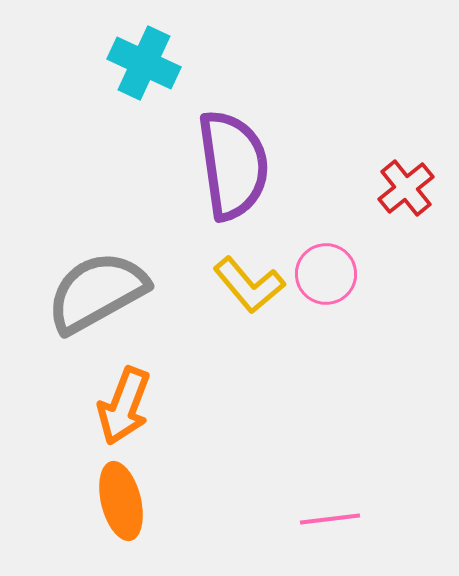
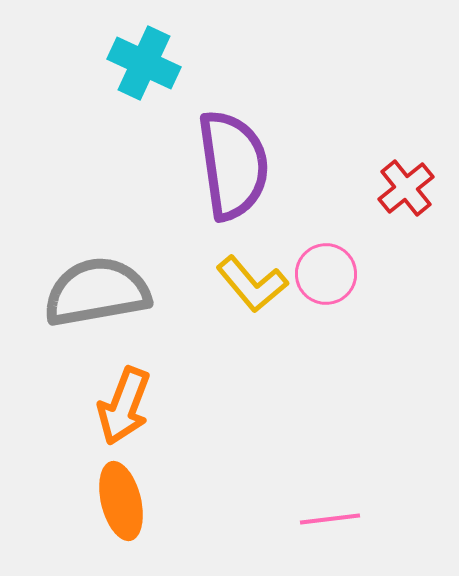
yellow L-shape: moved 3 px right, 1 px up
gray semicircle: rotated 19 degrees clockwise
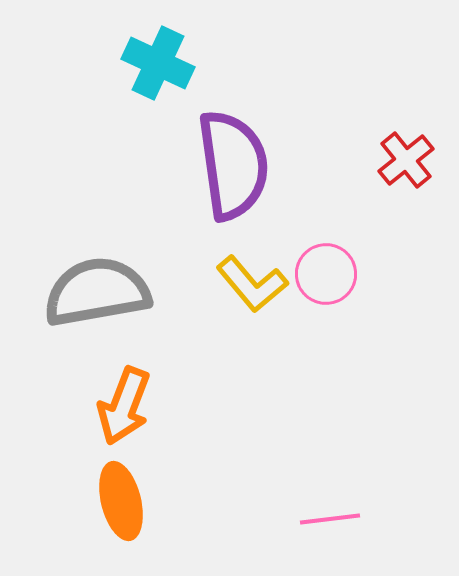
cyan cross: moved 14 px right
red cross: moved 28 px up
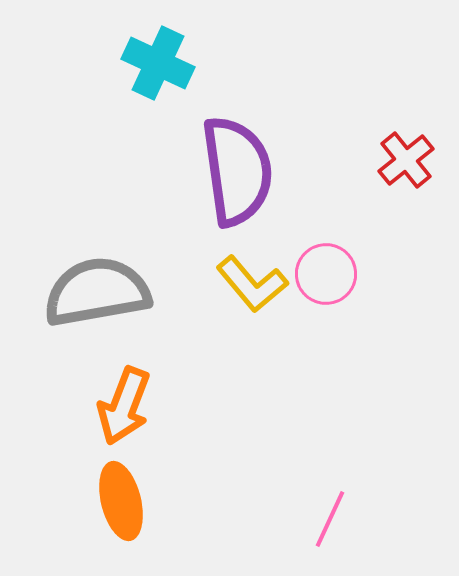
purple semicircle: moved 4 px right, 6 px down
pink line: rotated 58 degrees counterclockwise
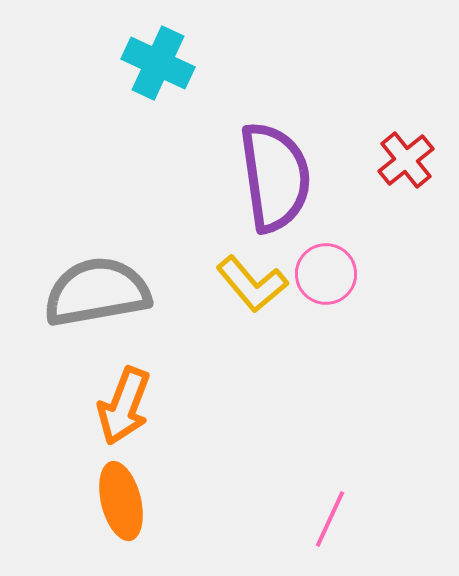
purple semicircle: moved 38 px right, 6 px down
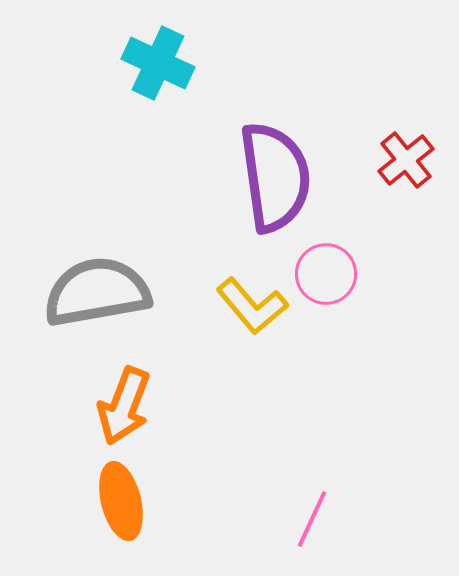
yellow L-shape: moved 22 px down
pink line: moved 18 px left
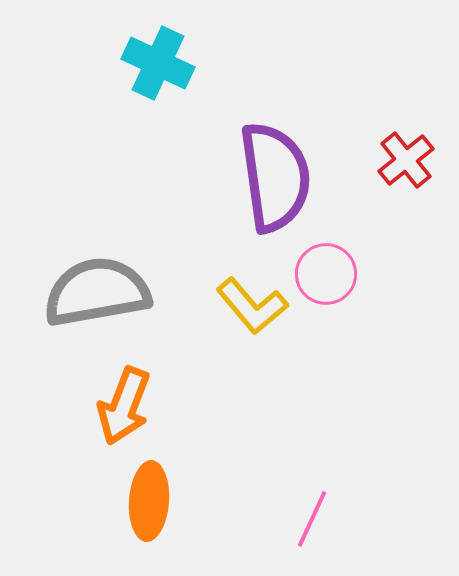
orange ellipse: moved 28 px right; rotated 18 degrees clockwise
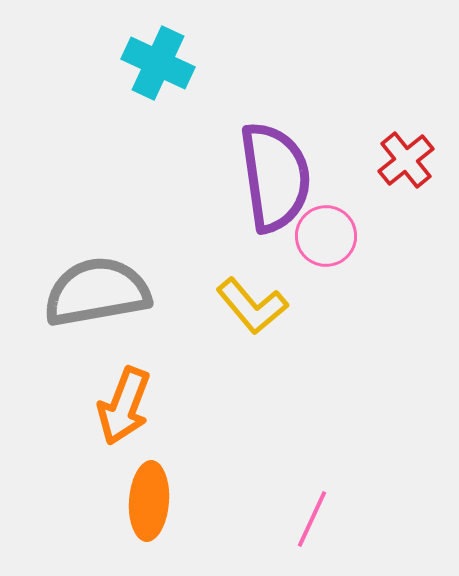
pink circle: moved 38 px up
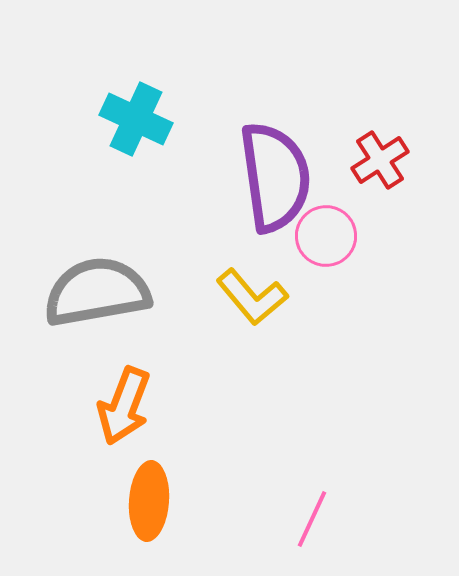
cyan cross: moved 22 px left, 56 px down
red cross: moved 26 px left; rotated 6 degrees clockwise
yellow L-shape: moved 9 px up
